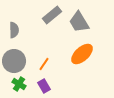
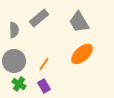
gray rectangle: moved 13 px left, 3 px down
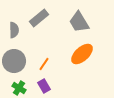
green cross: moved 4 px down
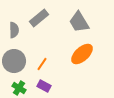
orange line: moved 2 px left
purple rectangle: rotated 32 degrees counterclockwise
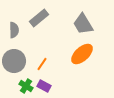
gray trapezoid: moved 4 px right, 2 px down
green cross: moved 7 px right, 2 px up
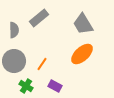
purple rectangle: moved 11 px right
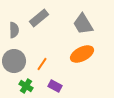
orange ellipse: rotated 15 degrees clockwise
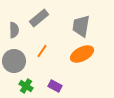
gray trapezoid: moved 2 px left, 2 px down; rotated 40 degrees clockwise
orange line: moved 13 px up
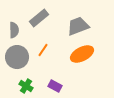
gray trapezoid: moved 3 px left; rotated 60 degrees clockwise
orange line: moved 1 px right, 1 px up
gray circle: moved 3 px right, 4 px up
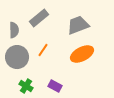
gray trapezoid: moved 1 px up
